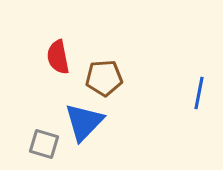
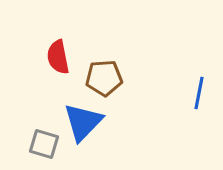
blue triangle: moved 1 px left
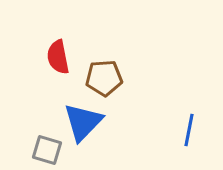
blue line: moved 10 px left, 37 px down
gray square: moved 3 px right, 6 px down
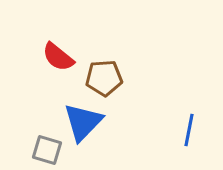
red semicircle: rotated 40 degrees counterclockwise
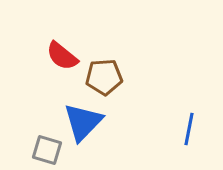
red semicircle: moved 4 px right, 1 px up
brown pentagon: moved 1 px up
blue line: moved 1 px up
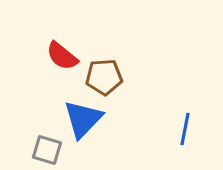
blue triangle: moved 3 px up
blue line: moved 4 px left
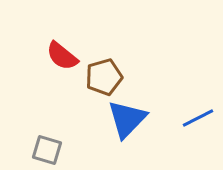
brown pentagon: rotated 12 degrees counterclockwise
blue triangle: moved 44 px right
blue line: moved 13 px right, 11 px up; rotated 52 degrees clockwise
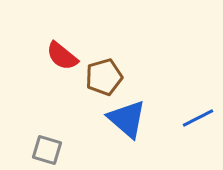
blue triangle: rotated 33 degrees counterclockwise
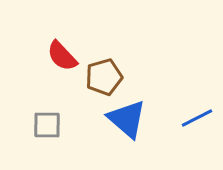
red semicircle: rotated 8 degrees clockwise
blue line: moved 1 px left
gray square: moved 25 px up; rotated 16 degrees counterclockwise
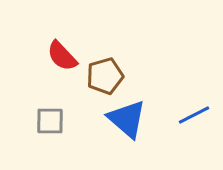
brown pentagon: moved 1 px right, 1 px up
blue line: moved 3 px left, 3 px up
gray square: moved 3 px right, 4 px up
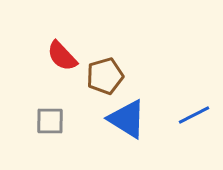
blue triangle: rotated 9 degrees counterclockwise
